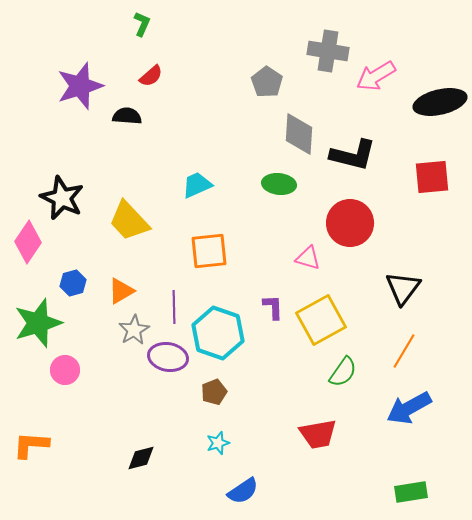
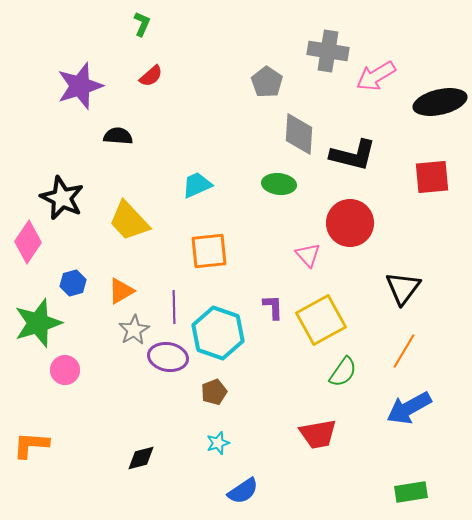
black semicircle: moved 9 px left, 20 px down
pink triangle: moved 3 px up; rotated 32 degrees clockwise
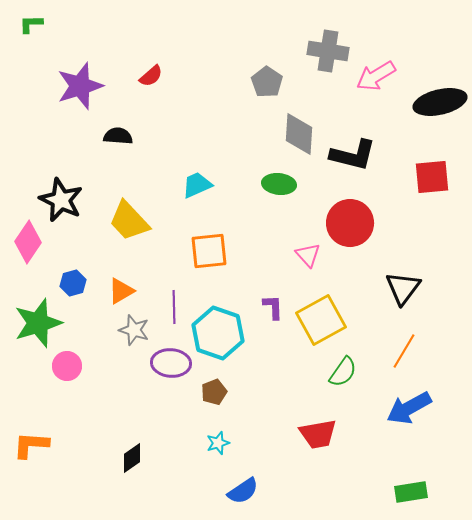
green L-shape: moved 111 px left; rotated 115 degrees counterclockwise
black star: moved 1 px left, 2 px down
gray star: rotated 24 degrees counterclockwise
purple ellipse: moved 3 px right, 6 px down; rotated 6 degrees counterclockwise
pink circle: moved 2 px right, 4 px up
black diamond: moved 9 px left; rotated 20 degrees counterclockwise
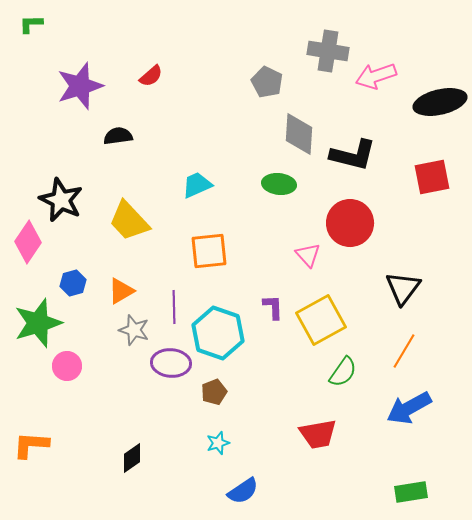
pink arrow: rotated 12 degrees clockwise
gray pentagon: rotated 8 degrees counterclockwise
black semicircle: rotated 12 degrees counterclockwise
red square: rotated 6 degrees counterclockwise
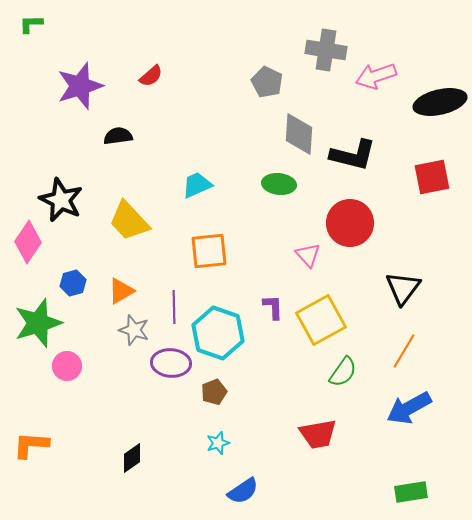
gray cross: moved 2 px left, 1 px up
